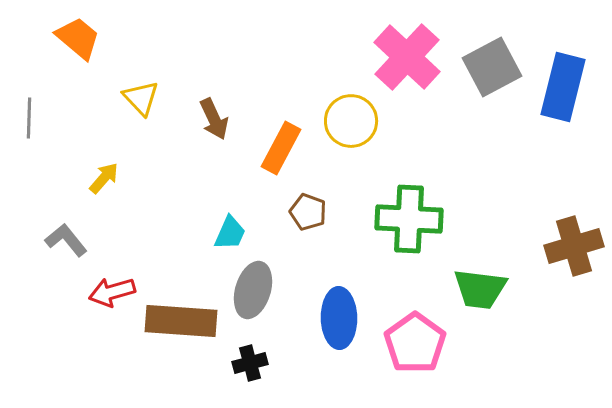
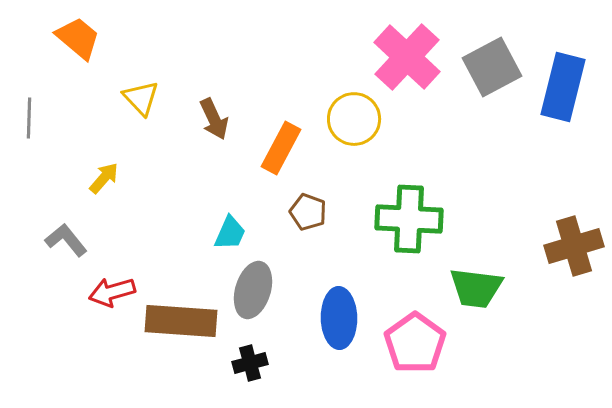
yellow circle: moved 3 px right, 2 px up
green trapezoid: moved 4 px left, 1 px up
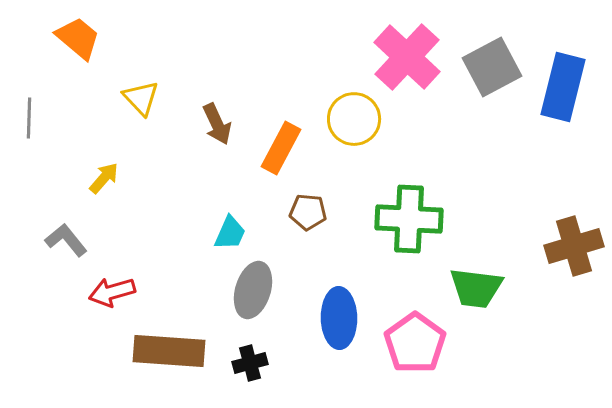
brown arrow: moved 3 px right, 5 px down
brown pentagon: rotated 15 degrees counterclockwise
brown rectangle: moved 12 px left, 30 px down
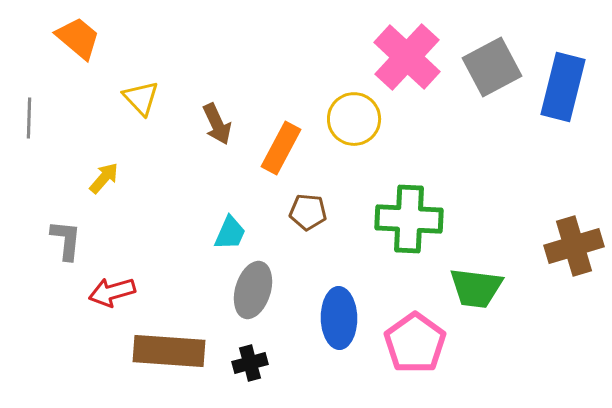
gray L-shape: rotated 45 degrees clockwise
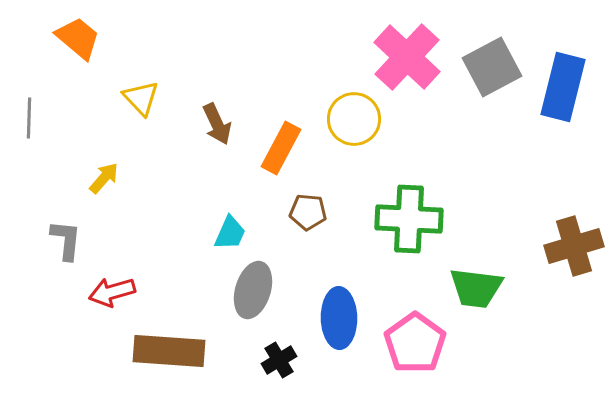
black cross: moved 29 px right, 3 px up; rotated 16 degrees counterclockwise
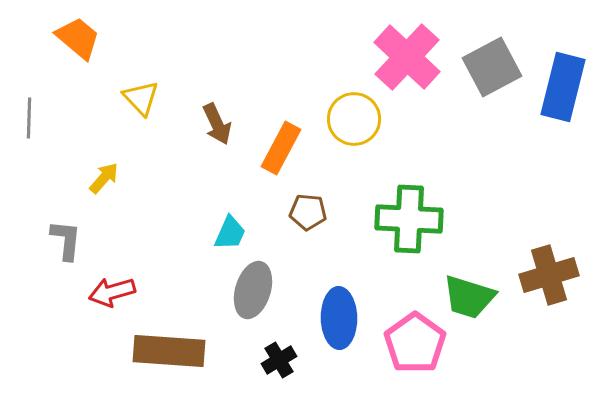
brown cross: moved 25 px left, 29 px down
green trapezoid: moved 7 px left, 9 px down; rotated 10 degrees clockwise
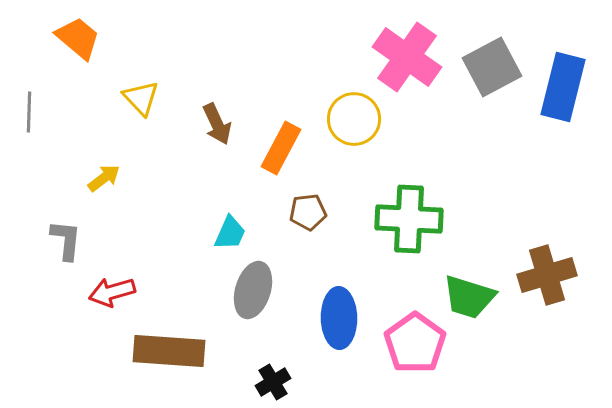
pink cross: rotated 8 degrees counterclockwise
gray line: moved 6 px up
yellow arrow: rotated 12 degrees clockwise
brown pentagon: rotated 12 degrees counterclockwise
brown cross: moved 2 px left
black cross: moved 6 px left, 22 px down
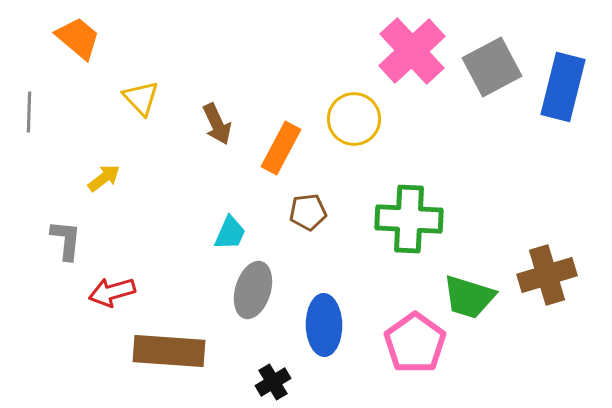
pink cross: moved 5 px right, 6 px up; rotated 12 degrees clockwise
blue ellipse: moved 15 px left, 7 px down
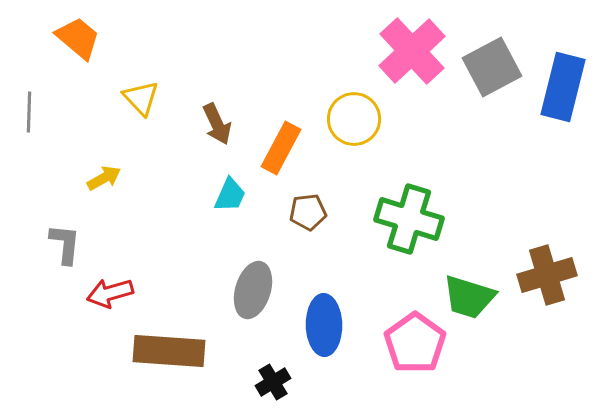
yellow arrow: rotated 8 degrees clockwise
green cross: rotated 14 degrees clockwise
cyan trapezoid: moved 38 px up
gray L-shape: moved 1 px left, 4 px down
red arrow: moved 2 px left, 1 px down
